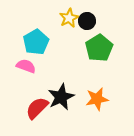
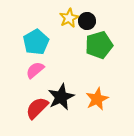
green pentagon: moved 3 px up; rotated 16 degrees clockwise
pink semicircle: moved 9 px right, 4 px down; rotated 60 degrees counterclockwise
orange star: rotated 15 degrees counterclockwise
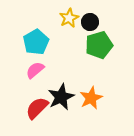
black circle: moved 3 px right, 1 px down
orange star: moved 6 px left, 1 px up
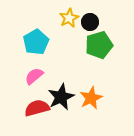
pink semicircle: moved 1 px left, 6 px down
red semicircle: rotated 30 degrees clockwise
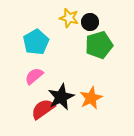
yellow star: rotated 30 degrees counterclockwise
red semicircle: moved 6 px right, 1 px down; rotated 20 degrees counterclockwise
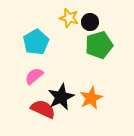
red semicircle: rotated 60 degrees clockwise
